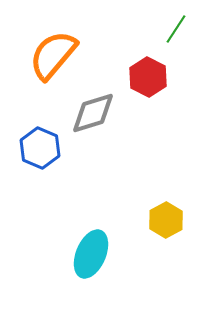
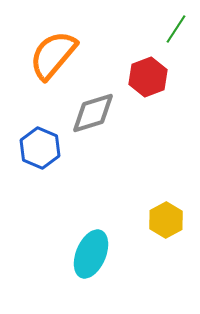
red hexagon: rotated 12 degrees clockwise
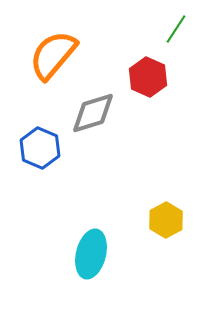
red hexagon: rotated 15 degrees counterclockwise
cyan ellipse: rotated 9 degrees counterclockwise
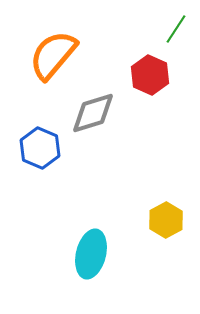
red hexagon: moved 2 px right, 2 px up
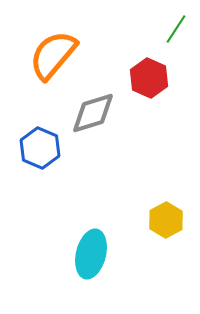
red hexagon: moved 1 px left, 3 px down
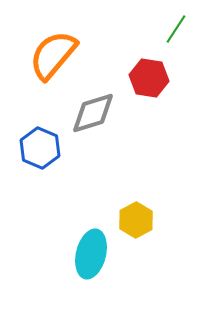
red hexagon: rotated 15 degrees counterclockwise
yellow hexagon: moved 30 px left
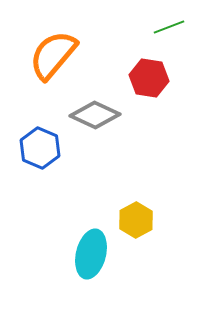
green line: moved 7 px left, 2 px up; rotated 36 degrees clockwise
gray diamond: moved 2 px right, 2 px down; rotated 42 degrees clockwise
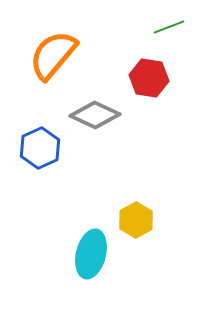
blue hexagon: rotated 12 degrees clockwise
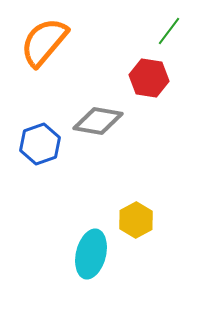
green line: moved 4 px down; rotated 32 degrees counterclockwise
orange semicircle: moved 9 px left, 13 px up
gray diamond: moved 3 px right, 6 px down; rotated 15 degrees counterclockwise
blue hexagon: moved 4 px up; rotated 6 degrees clockwise
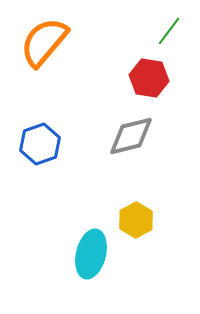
gray diamond: moved 33 px right, 15 px down; rotated 24 degrees counterclockwise
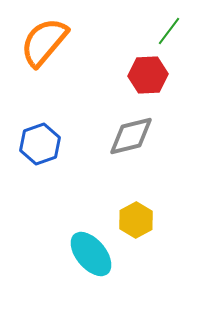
red hexagon: moved 1 px left, 3 px up; rotated 12 degrees counterclockwise
cyan ellipse: rotated 54 degrees counterclockwise
